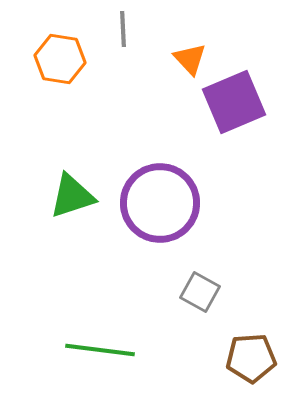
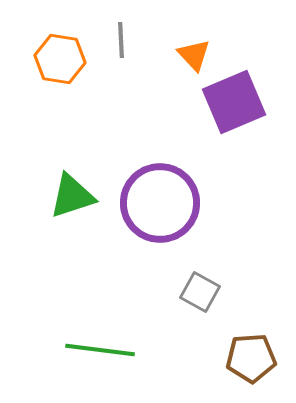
gray line: moved 2 px left, 11 px down
orange triangle: moved 4 px right, 4 px up
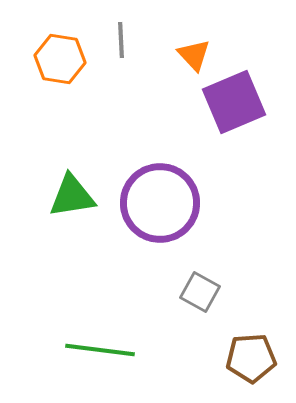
green triangle: rotated 9 degrees clockwise
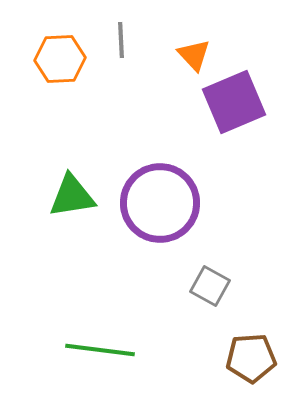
orange hexagon: rotated 12 degrees counterclockwise
gray square: moved 10 px right, 6 px up
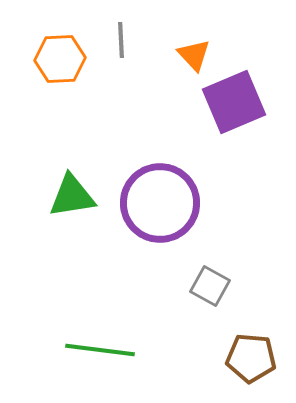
brown pentagon: rotated 9 degrees clockwise
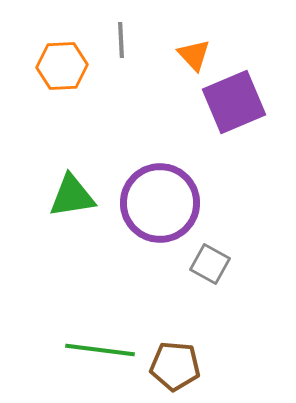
orange hexagon: moved 2 px right, 7 px down
gray square: moved 22 px up
brown pentagon: moved 76 px left, 8 px down
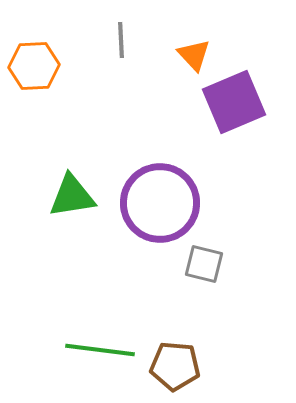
orange hexagon: moved 28 px left
gray square: moved 6 px left; rotated 15 degrees counterclockwise
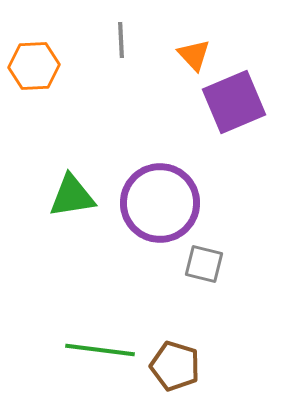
brown pentagon: rotated 12 degrees clockwise
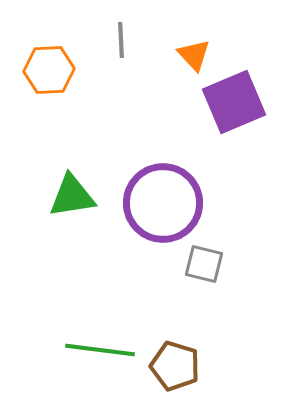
orange hexagon: moved 15 px right, 4 px down
purple circle: moved 3 px right
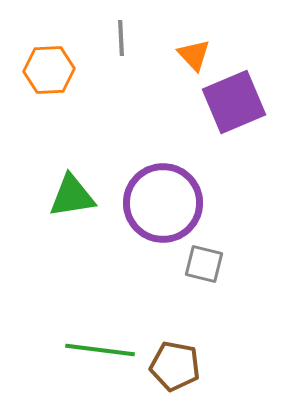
gray line: moved 2 px up
brown pentagon: rotated 6 degrees counterclockwise
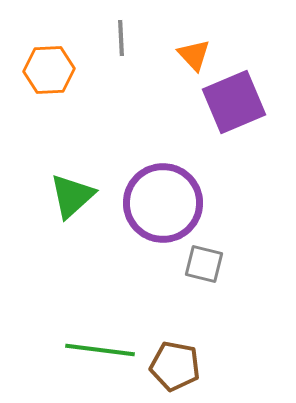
green triangle: rotated 33 degrees counterclockwise
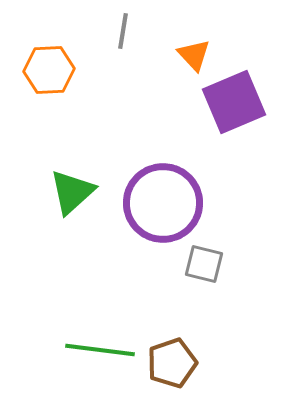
gray line: moved 2 px right, 7 px up; rotated 12 degrees clockwise
green triangle: moved 4 px up
brown pentagon: moved 3 px left, 3 px up; rotated 30 degrees counterclockwise
